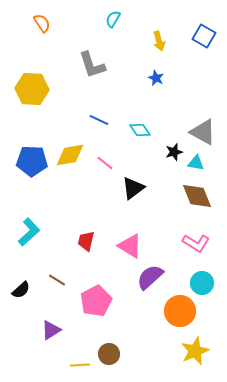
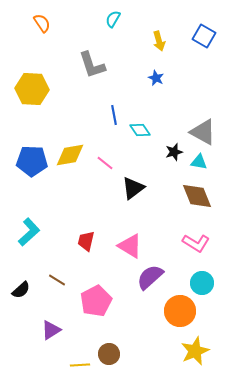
blue line: moved 15 px right, 5 px up; rotated 54 degrees clockwise
cyan triangle: moved 3 px right, 1 px up
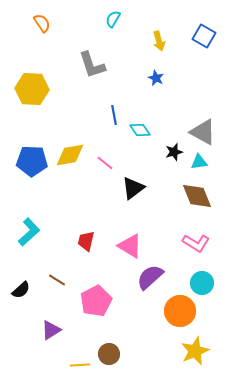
cyan triangle: rotated 18 degrees counterclockwise
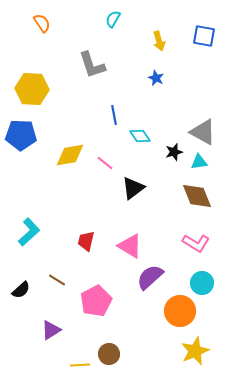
blue square: rotated 20 degrees counterclockwise
cyan diamond: moved 6 px down
blue pentagon: moved 11 px left, 26 px up
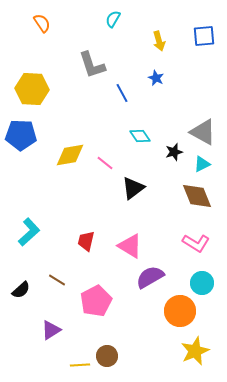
blue square: rotated 15 degrees counterclockwise
blue line: moved 8 px right, 22 px up; rotated 18 degrees counterclockwise
cyan triangle: moved 3 px right, 2 px down; rotated 18 degrees counterclockwise
purple semicircle: rotated 12 degrees clockwise
brown circle: moved 2 px left, 2 px down
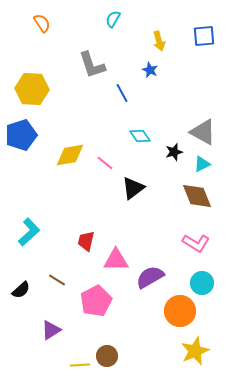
blue star: moved 6 px left, 8 px up
blue pentagon: rotated 20 degrees counterclockwise
pink triangle: moved 14 px left, 14 px down; rotated 32 degrees counterclockwise
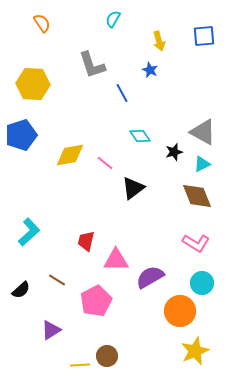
yellow hexagon: moved 1 px right, 5 px up
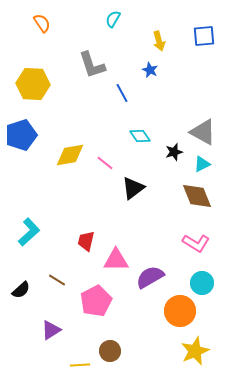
brown circle: moved 3 px right, 5 px up
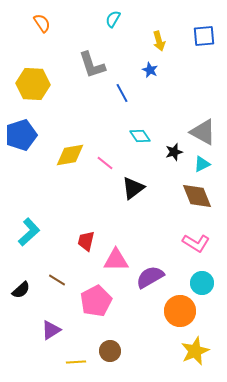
yellow line: moved 4 px left, 3 px up
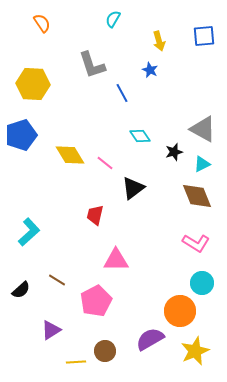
gray triangle: moved 3 px up
yellow diamond: rotated 68 degrees clockwise
red trapezoid: moved 9 px right, 26 px up
purple semicircle: moved 62 px down
brown circle: moved 5 px left
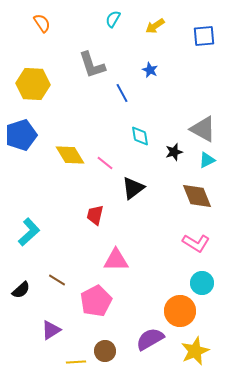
yellow arrow: moved 4 px left, 15 px up; rotated 72 degrees clockwise
cyan diamond: rotated 25 degrees clockwise
cyan triangle: moved 5 px right, 4 px up
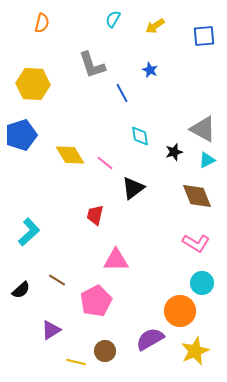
orange semicircle: rotated 48 degrees clockwise
yellow line: rotated 18 degrees clockwise
